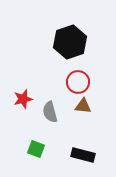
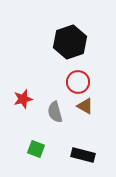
brown triangle: moved 2 px right; rotated 24 degrees clockwise
gray semicircle: moved 5 px right
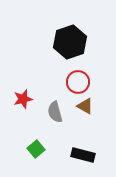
green square: rotated 30 degrees clockwise
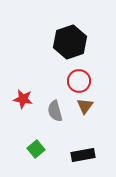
red circle: moved 1 px right, 1 px up
red star: rotated 24 degrees clockwise
brown triangle: rotated 36 degrees clockwise
gray semicircle: moved 1 px up
black rectangle: rotated 25 degrees counterclockwise
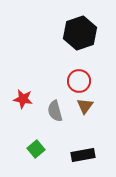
black hexagon: moved 10 px right, 9 px up
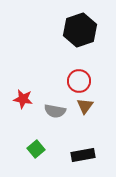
black hexagon: moved 3 px up
gray semicircle: rotated 65 degrees counterclockwise
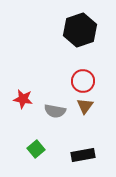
red circle: moved 4 px right
